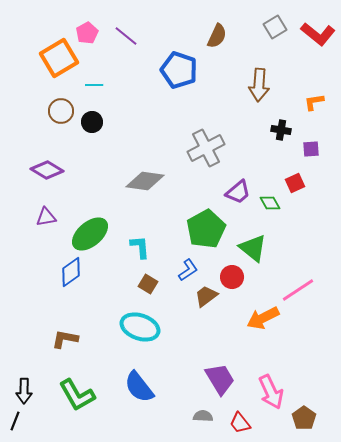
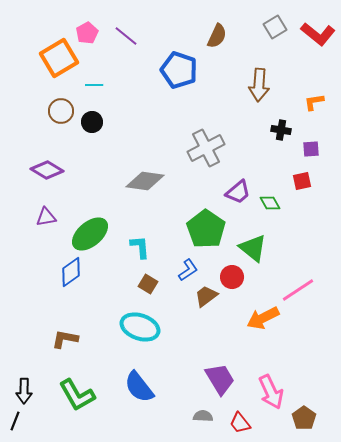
red square at (295, 183): moved 7 px right, 2 px up; rotated 12 degrees clockwise
green pentagon at (206, 229): rotated 9 degrees counterclockwise
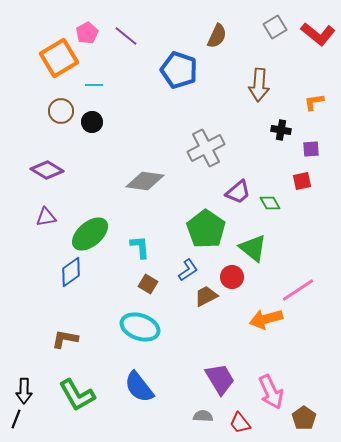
brown trapezoid at (206, 296): rotated 10 degrees clockwise
orange arrow at (263, 318): moved 3 px right, 1 px down; rotated 12 degrees clockwise
black line at (15, 421): moved 1 px right, 2 px up
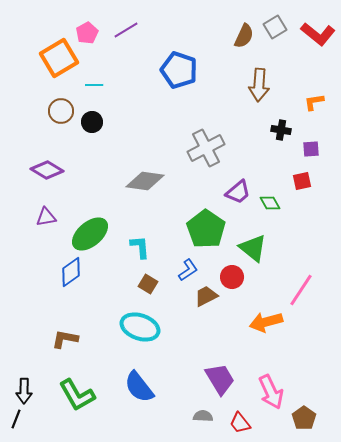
purple line at (126, 36): moved 6 px up; rotated 70 degrees counterclockwise
brown semicircle at (217, 36): moved 27 px right
pink line at (298, 290): moved 3 px right; rotated 24 degrees counterclockwise
orange arrow at (266, 319): moved 3 px down
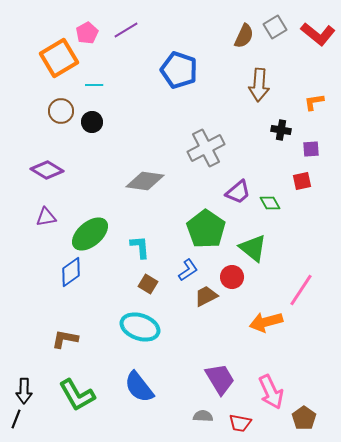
red trapezoid at (240, 423): rotated 40 degrees counterclockwise
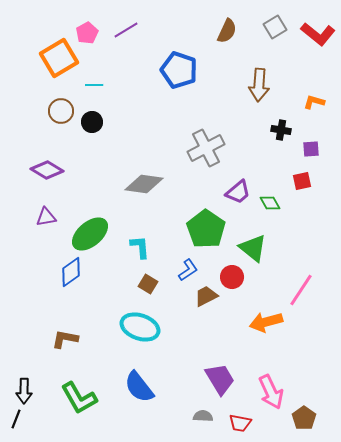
brown semicircle at (244, 36): moved 17 px left, 5 px up
orange L-shape at (314, 102): rotated 25 degrees clockwise
gray diamond at (145, 181): moved 1 px left, 3 px down
green L-shape at (77, 395): moved 2 px right, 3 px down
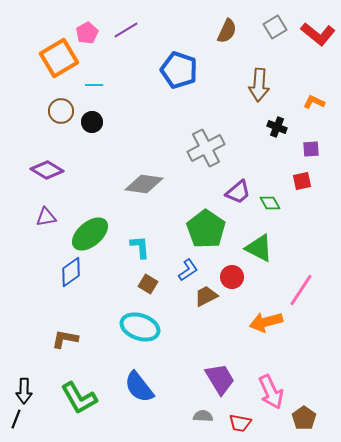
orange L-shape at (314, 102): rotated 10 degrees clockwise
black cross at (281, 130): moved 4 px left, 3 px up; rotated 12 degrees clockwise
green triangle at (253, 248): moved 6 px right; rotated 12 degrees counterclockwise
